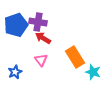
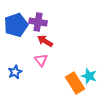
red arrow: moved 2 px right, 3 px down
orange rectangle: moved 26 px down
cyan star: moved 4 px left, 4 px down
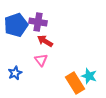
blue star: moved 1 px down
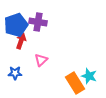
red arrow: moved 24 px left; rotated 77 degrees clockwise
pink triangle: rotated 24 degrees clockwise
blue star: rotated 24 degrees clockwise
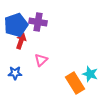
cyan star: moved 1 px right, 2 px up
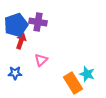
cyan star: moved 3 px left
orange rectangle: moved 2 px left
